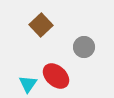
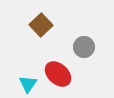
red ellipse: moved 2 px right, 2 px up
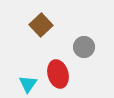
red ellipse: rotated 32 degrees clockwise
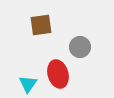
brown square: rotated 35 degrees clockwise
gray circle: moved 4 px left
